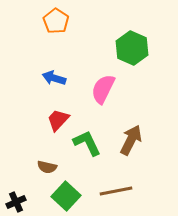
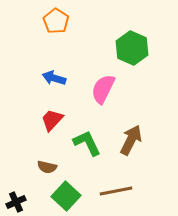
red trapezoid: moved 6 px left
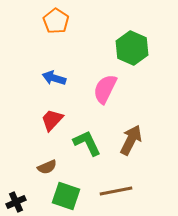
pink semicircle: moved 2 px right
brown semicircle: rotated 36 degrees counterclockwise
green square: rotated 24 degrees counterclockwise
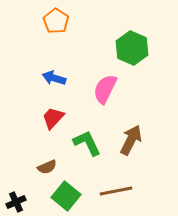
red trapezoid: moved 1 px right, 2 px up
green square: rotated 20 degrees clockwise
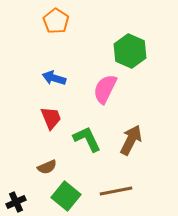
green hexagon: moved 2 px left, 3 px down
red trapezoid: moved 2 px left; rotated 115 degrees clockwise
green L-shape: moved 4 px up
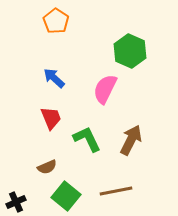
blue arrow: rotated 25 degrees clockwise
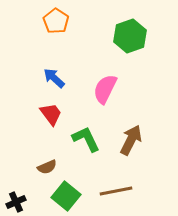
green hexagon: moved 15 px up; rotated 16 degrees clockwise
red trapezoid: moved 4 px up; rotated 15 degrees counterclockwise
green L-shape: moved 1 px left
